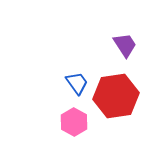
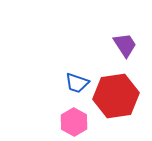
blue trapezoid: rotated 145 degrees clockwise
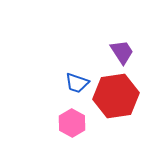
purple trapezoid: moved 3 px left, 7 px down
pink hexagon: moved 2 px left, 1 px down
